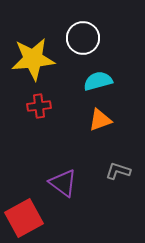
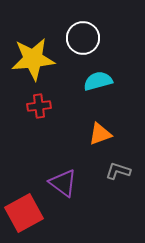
orange triangle: moved 14 px down
red square: moved 5 px up
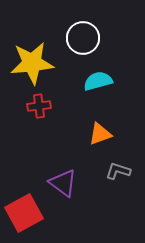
yellow star: moved 1 px left, 4 px down
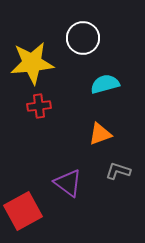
cyan semicircle: moved 7 px right, 3 px down
purple triangle: moved 5 px right
red square: moved 1 px left, 2 px up
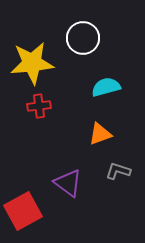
cyan semicircle: moved 1 px right, 3 px down
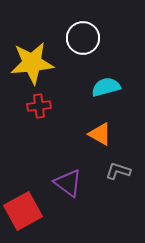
orange triangle: rotated 50 degrees clockwise
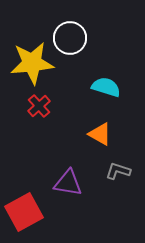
white circle: moved 13 px left
cyan semicircle: rotated 32 degrees clockwise
red cross: rotated 35 degrees counterclockwise
purple triangle: rotated 28 degrees counterclockwise
red square: moved 1 px right, 1 px down
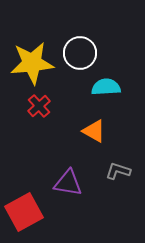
white circle: moved 10 px right, 15 px down
cyan semicircle: rotated 20 degrees counterclockwise
orange triangle: moved 6 px left, 3 px up
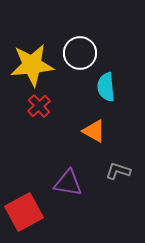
yellow star: moved 2 px down
cyan semicircle: rotated 92 degrees counterclockwise
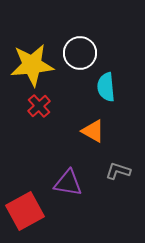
orange triangle: moved 1 px left
red square: moved 1 px right, 1 px up
